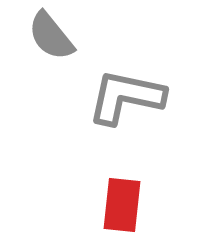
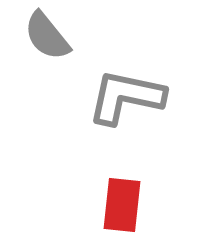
gray semicircle: moved 4 px left
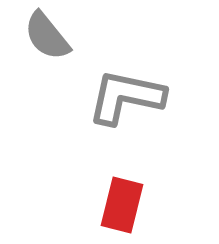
red rectangle: rotated 8 degrees clockwise
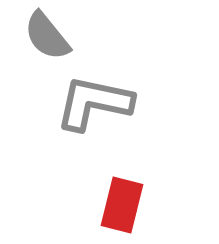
gray L-shape: moved 32 px left, 6 px down
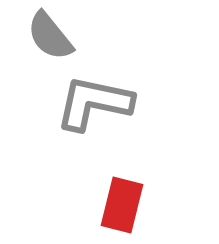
gray semicircle: moved 3 px right
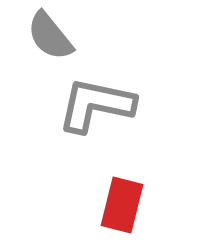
gray L-shape: moved 2 px right, 2 px down
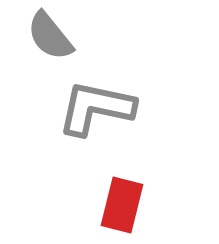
gray L-shape: moved 3 px down
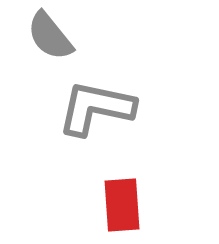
red rectangle: rotated 18 degrees counterclockwise
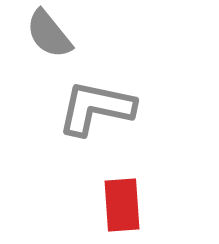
gray semicircle: moved 1 px left, 2 px up
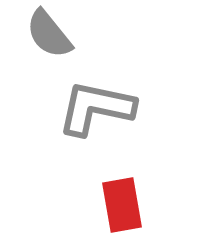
red rectangle: rotated 6 degrees counterclockwise
